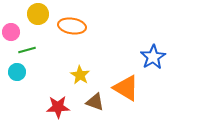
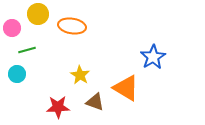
pink circle: moved 1 px right, 4 px up
cyan circle: moved 2 px down
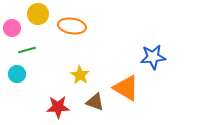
blue star: rotated 25 degrees clockwise
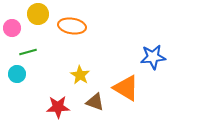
green line: moved 1 px right, 2 px down
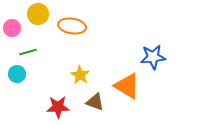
orange triangle: moved 1 px right, 2 px up
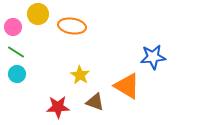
pink circle: moved 1 px right, 1 px up
green line: moved 12 px left; rotated 48 degrees clockwise
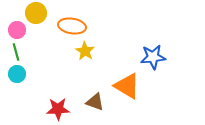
yellow circle: moved 2 px left, 1 px up
pink circle: moved 4 px right, 3 px down
green line: rotated 42 degrees clockwise
yellow star: moved 5 px right, 24 px up
red star: moved 2 px down
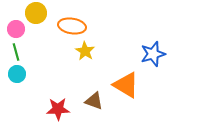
pink circle: moved 1 px left, 1 px up
blue star: moved 3 px up; rotated 10 degrees counterclockwise
orange triangle: moved 1 px left, 1 px up
brown triangle: moved 1 px left, 1 px up
